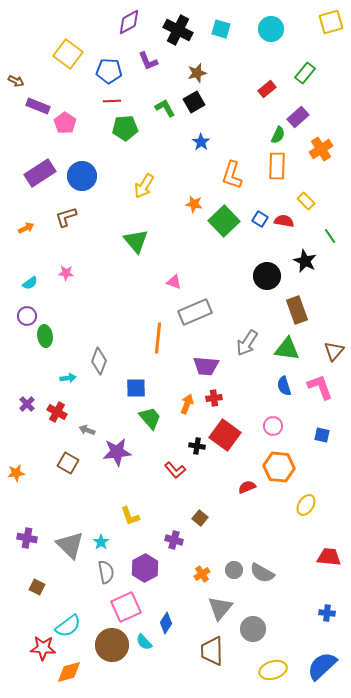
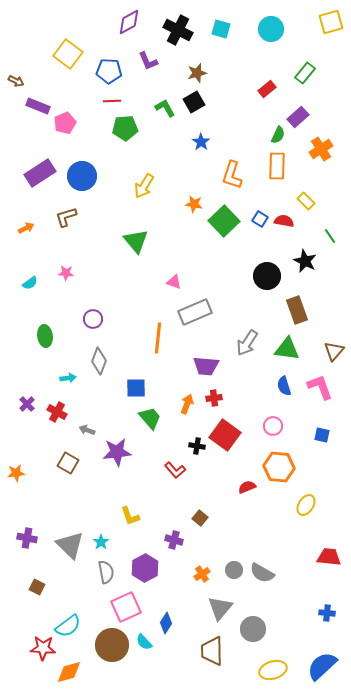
pink pentagon at (65, 123): rotated 15 degrees clockwise
purple circle at (27, 316): moved 66 px right, 3 px down
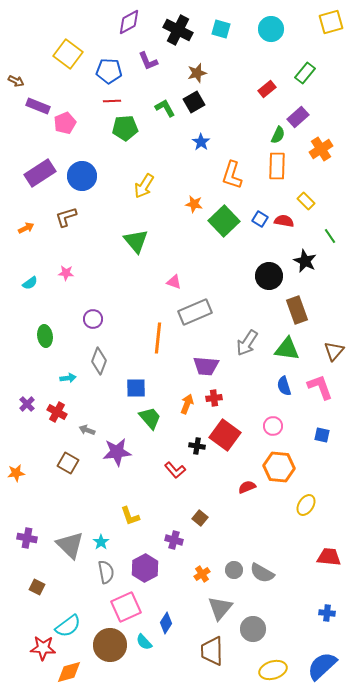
black circle at (267, 276): moved 2 px right
brown circle at (112, 645): moved 2 px left
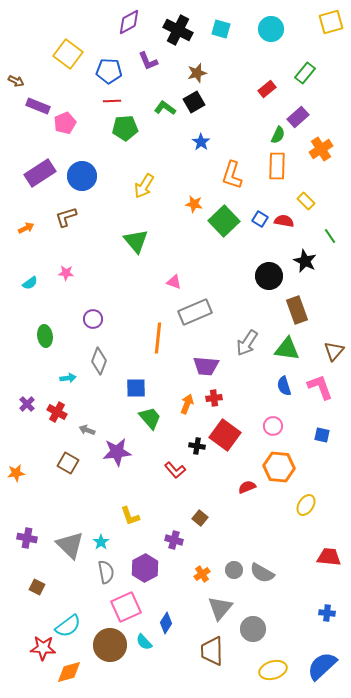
green L-shape at (165, 108): rotated 25 degrees counterclockwise
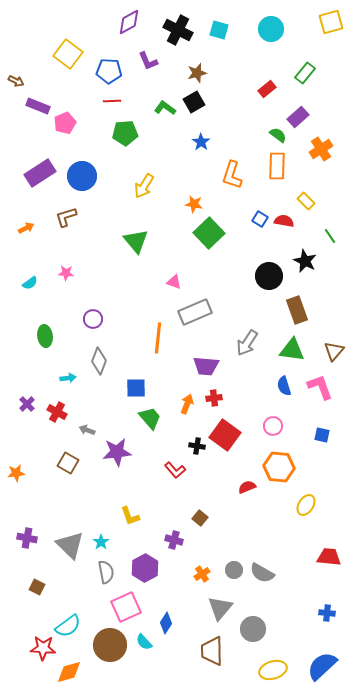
cyan square at (221, 29): moved 2 px left, 1 px down
green pentagon at (125, 128): moved 5 px down
green semicircle at (278, 135): rotated 78 degrees counterclockwise
green square at (224, 221): moved 15 px left, 12 px down
green triangle at (287, 349): moved 5 px right, 1 px down
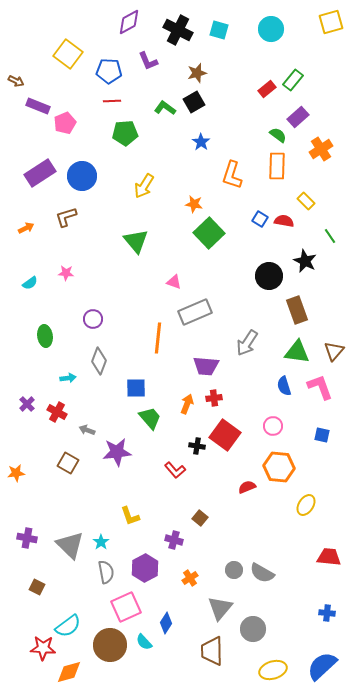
green rectangle at (305, 73): moved 12 px left, 7 px down
green triangle at (292, 350): moved 5 px right, 2 px down
orange cross at (202, 574): moved 12 px left, 4 px down
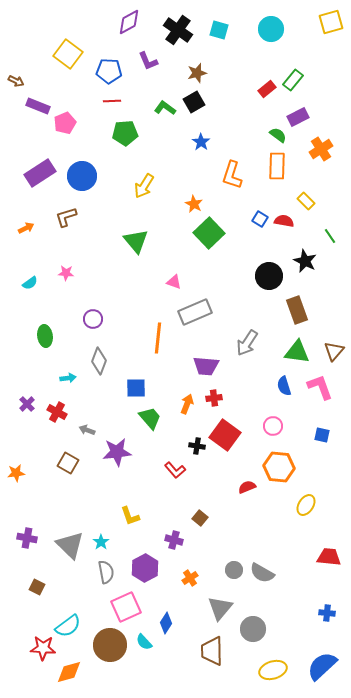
black cross at (178, 30): rotated 8 degrees clockwise
purple rectangle at (298, 117): rotated 15 degrees clockwise
orange star at (194, 204): rotated 18 degrees clockwise
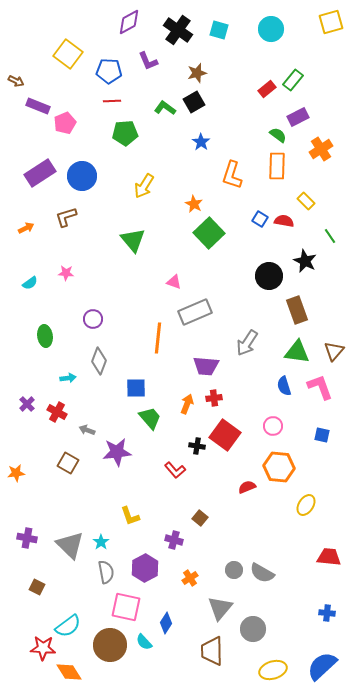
green triangle at (136, 241): moved 3 px left, 1 px up
pink square at (126, 607): rotated 36 degrees clockwise
orange diamond at (69, 672): rotated 72 degrees clockwise
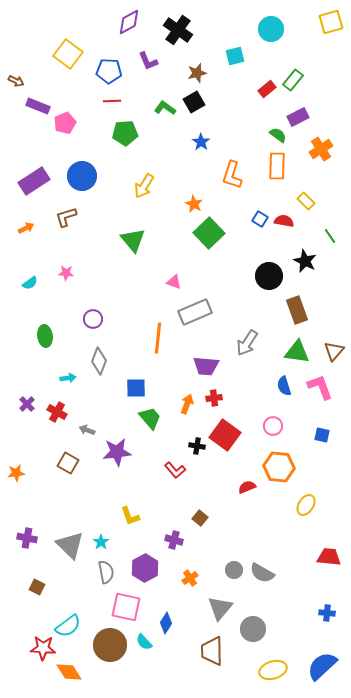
cyan square at (219, 30): moved 16 px right, 26 px down; rotated 30 degrees counterclockwise
purple rectangle at (40, 173): moved 6 px left, 8 px down
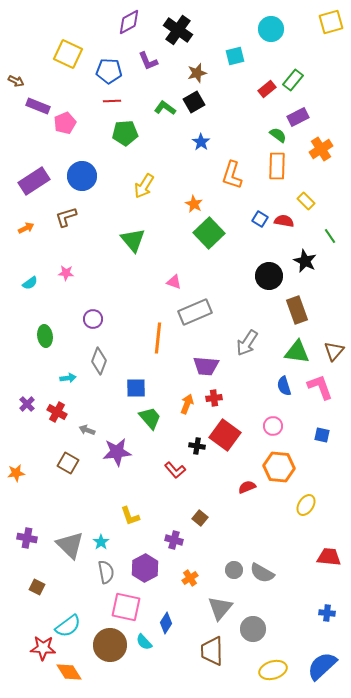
yellow square at (68, 54): rotated 12 degrees counterclockwise
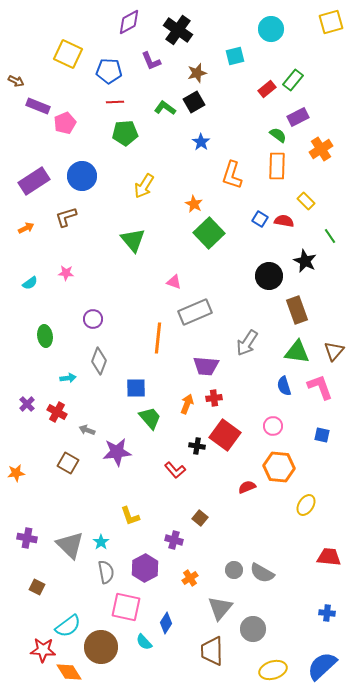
purple L-shape at (148, 61): moved 3 px right
red line at (112, 101): moved 3 px right, 1 px down
brown circle at (110, 645): moved 9 px left, 2 px down
red star at (43, 648): moved 2 px down
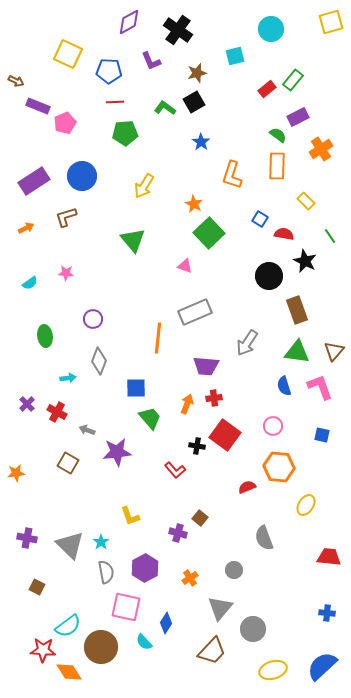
red semicircle at (284, 221): moved 13 px down
pink triangle at (174, 282): moved 11 px right, 16 px up
purple cross at (174, 540): moved 4 px right, 7 px up
gray semicircle at (262, 573): moved 2 px right, 35 px up; rotated 40 degrees clockwise
brown trapezoid at (212, 651): rotated 136 degrees counterclockwise
